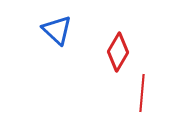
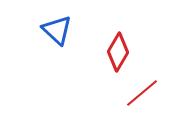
red line: rotated 45 degrees clockwise
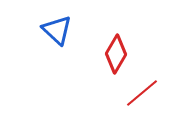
red diamond: moved 2 px left, 2 px down
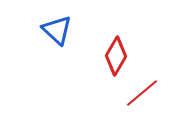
red diamond: moved 2 px down
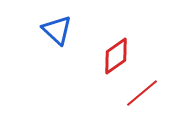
red diamond: rotated 24 degrees clockwise
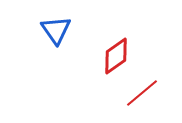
blue triangle: moved 1 px left; rotated 12 degrees clockwise
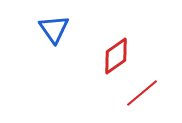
blue triangle: moved 2 px left, 1 px up
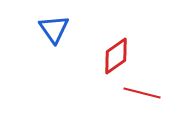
red line: rotated 54 degrees clockwise
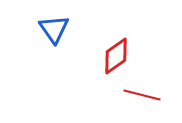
red line: moved 2 px down
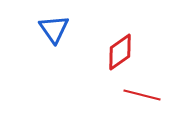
red diamond: moved 4 px right, 4 px up
